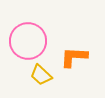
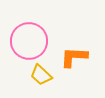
pink circle: moved 1 px right
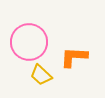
pink circle: moved 1 px down
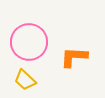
yellow trapezoid: moved 16 px left, 5 px down
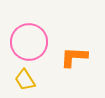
yellow trapezoid: rotated 15 degrees clockwise
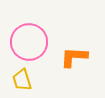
yellow trapezoid: moved 3 px left; rotated 15 degrees clockwise
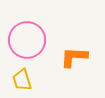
pink circle: moved 2 px left, 2 px up
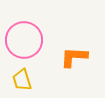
pink circle: moved 3 px left
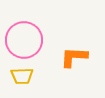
yellow trapezoid: moved 4 px up; rotated 75 degrees counterclockwise
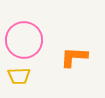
yellow trapezoid: moved 3 px left
